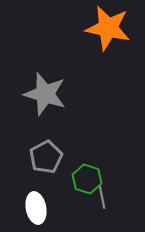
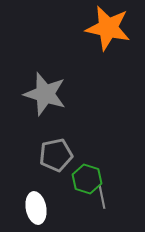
gray pentagon: moved 10 px right, 2 px up; rotated 16 degrees clockwise
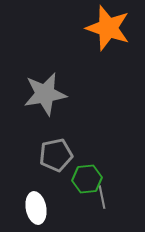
orange star: rotated 6 degrees clockwise
gray star: rotated 27 degrees counterclockwise
green hexagon: rotated 24 degrees counterclockwise
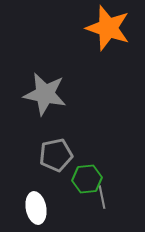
gray star: rotated 21 degrees clockwise
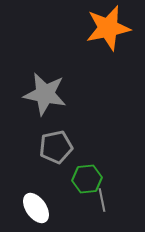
orange star: rotated 30 degrees counterclockwise
gray pentagon: moved 8 px up
gray line: moved 3 px down
white ellipse: rotated 24 degrees counterclockwise
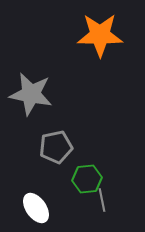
orange star: moved 8 px left, 7 px down; rotated 12 degrees clockwise
gray star: moved 14 px left
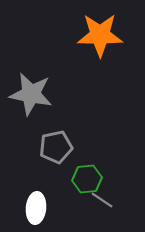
gray line: rotated 45 degrees counterclockwise
white ellipse: rotated 40 degrees clockwise
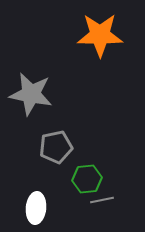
gray line: rotated 45 degrees counterclockwise
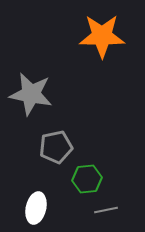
orange star: moved 2 px right, 1 px down
gray line: moved 4 px right, 10 px down
white ellipse: rotated 8 degrees clockwise
